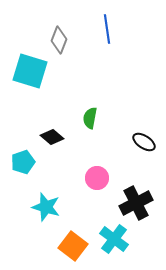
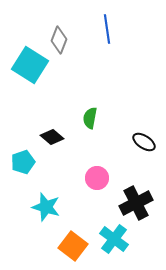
cyan square: moved 6 px up; rotated 15 degrees clockwise
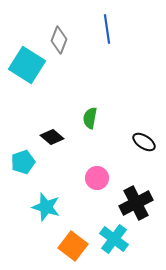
cyan square: moved 3 px left
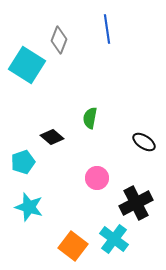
cyan star: moved 17 px left
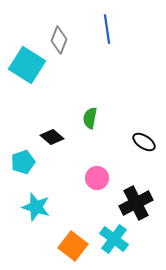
cyan star: moved 7 px right
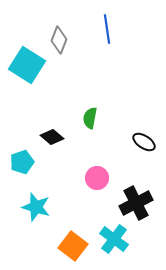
cyan pentagon: moved 1 px left
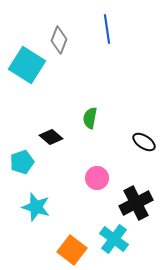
black diamond: moved 1 px left
orange square: moved 1 px left, 4 px down
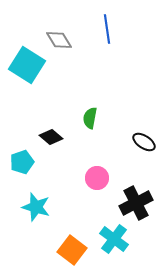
gray diamond: rotated 52 degrees counterclockwise
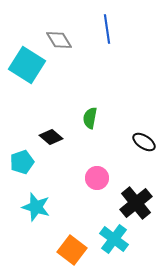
black cross: rotated 12 degrees counterclockwise
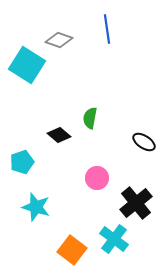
gray diamond: rotated 40 degrees counterclockwise
black diamond: moved 8 px right, 2 px up
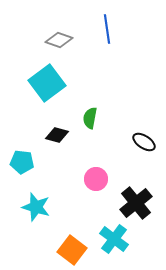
cyan square: moved 20 px right, 18 px down; rotated 21 degrees clockwise
black diamond: moved 2 px left; rotated 25 degrees counterclockwise
cyan pentagon: rotated 25 degrees clockwise
pink circle: moved 1 px left, 1 px down
